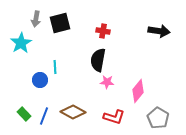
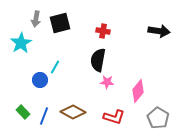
cyan line: rotated 32 degrees clockwise
green rectangle: moved 1 px left, 2 px up
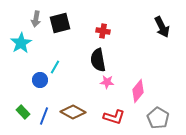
black arrow: moved 3 px right, 4 px up; rotated 55 degrees clockwise
black semicircle: rotated 20 degrees counterclockwise
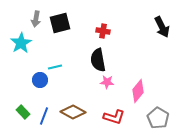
cyan line: rotated 48 degrees clockwise
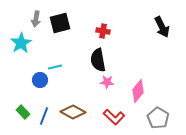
red L-shape: rotated 25 degrees clockwise
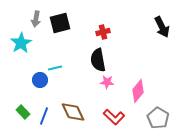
red cross: moved 1 px down; rotated 24 degrees counterclockwise
cyan line: moved 1 px down
brown diamond: rotated 35 degrees clockwise
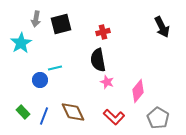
black square: moved 1 px right, 1 px down
pink star: rotated 16 degrees clockwise
